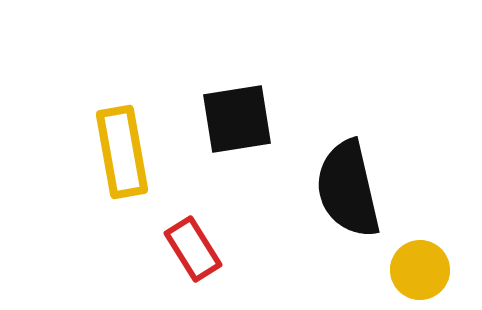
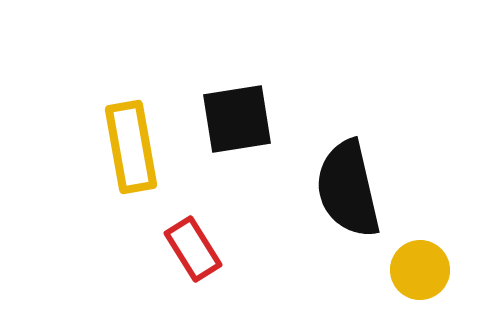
yellow rectangle: moved 9 px right, 5 px up
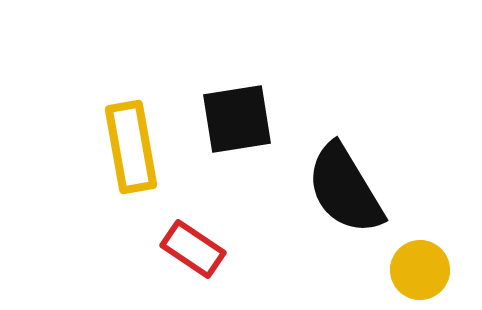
black semicircle: moved 3 px left; rotated 18 degrees counterclockwise
red rectangle: rotated 24 degrees counterclockwise
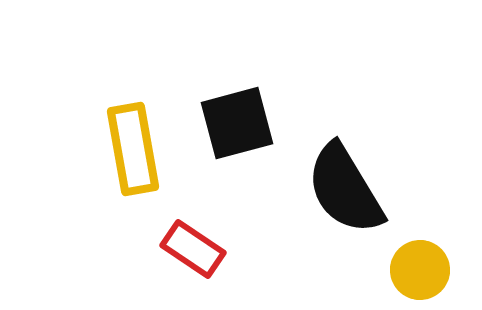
black square: moved 4 px down; rotated 6 degrees counterclockwise
yellow rectangle: moved 2 px right, 2 px down
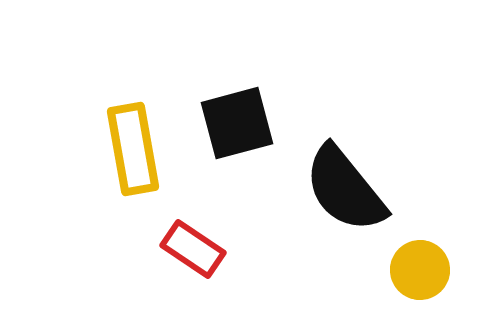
black semicircle: rotated 8 degrees counterclockwise
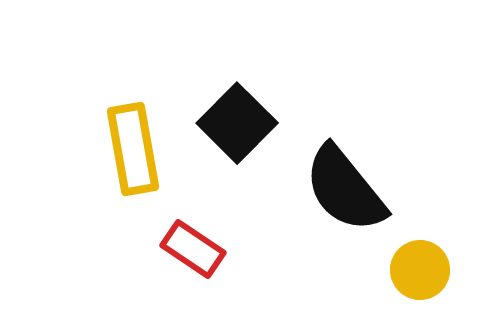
black square: rotated 30 degrees counterclockwise
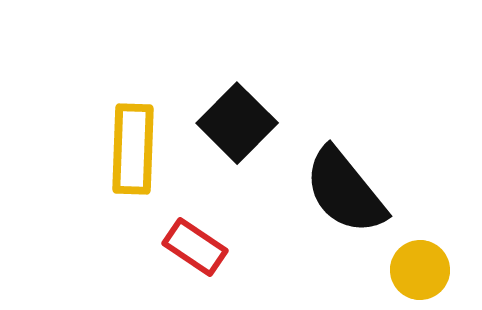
yellow rectangle: rotated 12 degrees clockwise
black semicircle: moved 2 px down
red rectangle: moved 2 px right, 2 px up
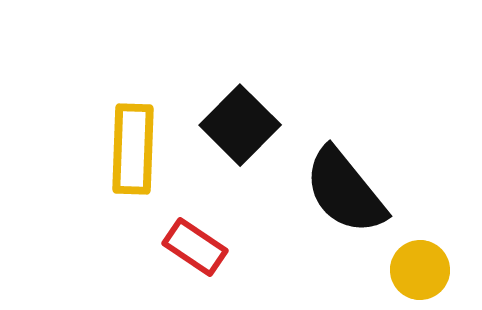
black square: moved 3 px right, 2 px down
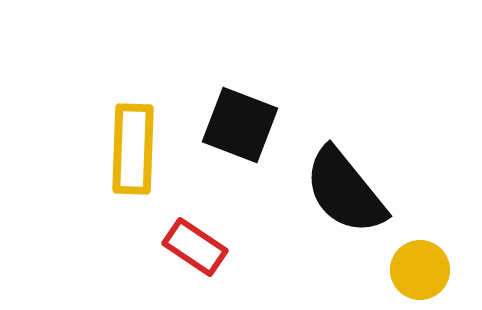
black square: rotated 24 degrees counterclockwise
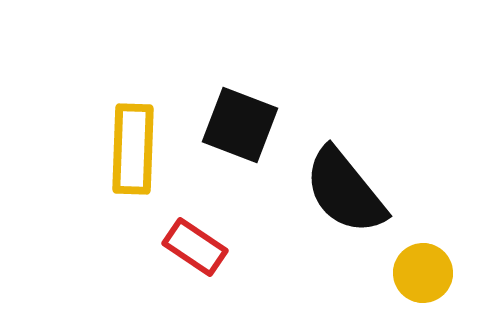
yellow circle: moved 3 px right, 3 px down
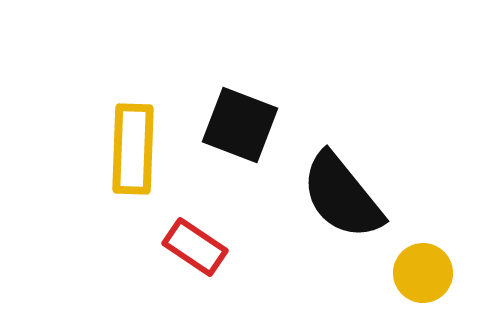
black semicircle: moved 3 px left, 5 px down
